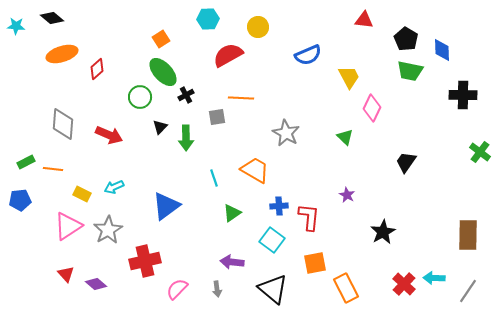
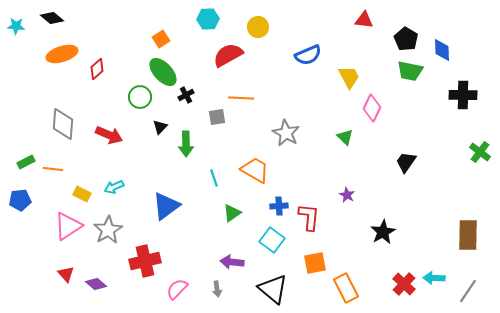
green arrow at (186, 138): moved 6 px down
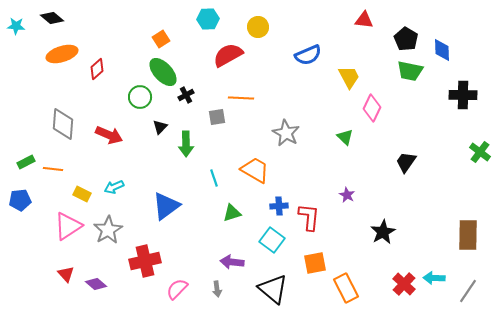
green triangle at (232, 213): rotated 18 degrees clockwise
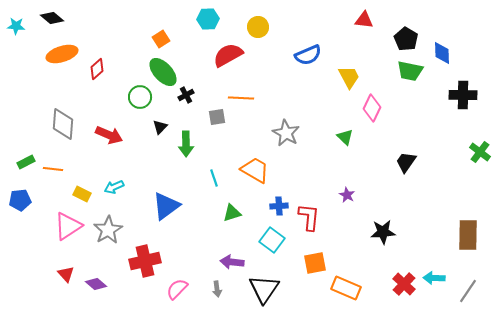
blue diamond at (442, 50): moved 3 px down
black star at (383, 232): rotated 25 degrees clockwise
orange rectangle at (346, 288): rotated 40 degrees counterclockwise
black triangle at (273, 289): moved 9 px left; rotated 24 degrees clockwise
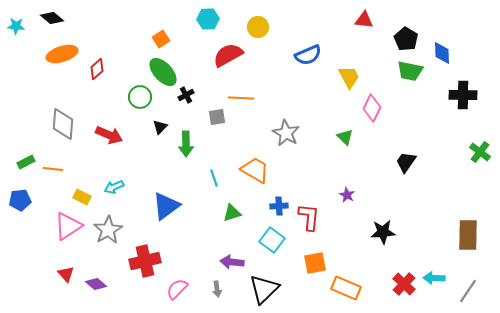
yellow rectangle at (82, 194): moved 3 px down
black triangle at (264, 289): rotated 12 degrees clockwise
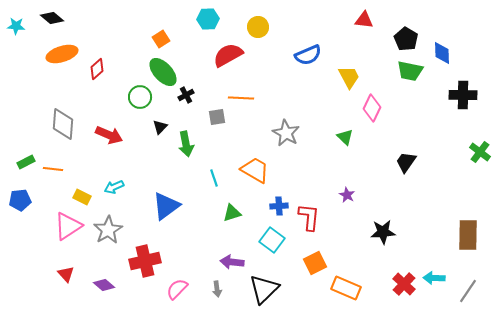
green arrow at (186, 144): rotated 10 degrees counterclockwise
orange square at (315, 263): rotated 15 degrees counterclockwise
purple diamond at (96, 284): moved 8 px right, 1 px down
